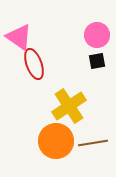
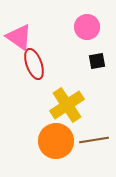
pink circle: moved 10 px left, 8 px up
yellow cross: moved 2 px left, 1 px up
brown line: moved 1 px right, 3 px up
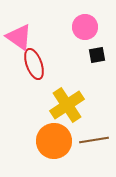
pink circle: moved 2 px left
black square: moved 6 px up
orange circle: moved 2 px left
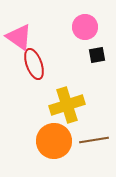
yellow cross: rotated 16 degrees clockwise
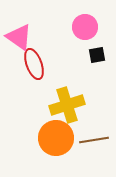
orange circle: moved 2 px right, 3 px up
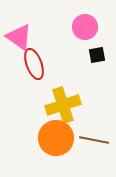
yellow cross: moved 4 px left
brown line: rotated 20 degrees clockwise
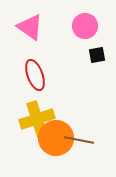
pink circle: moved 1 px up
pink triangle: moved 11 px right, 10 px up
red ellipse: moved 1 px right, 11 px down
yellow cross: moved 26 px left, 14 px down
brown line: moved 15 px left
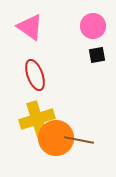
pink circle: moved 8 px right
